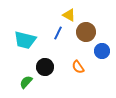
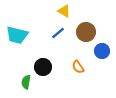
yellow triangle: moved 5 px left, 4 px up
blue line: rotated 24 degrees clockwise
cyan trapezoid: moved 8 px left, 5 px up
black circle: moved 2 px left
green semicircle: rotated 32 degrees counterclockwise
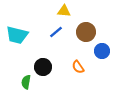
yellow triangle: rotated 24 degrees counterclockwise
blue line: moved 2 px left, 1 px up
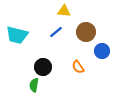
green semicircle: moved 8 px right, 3 px down
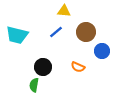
orange semicircle: rotated 32 degrees counterclockwise
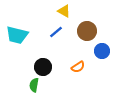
yellow triangle: rotated 24 degrees clockwise
brown circle: moved 1 px right, 1 px up
orange semicircle: rotated 56 degrees counterclockwise
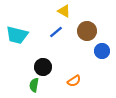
orange semicircle: moved 4 px left, 14 px down
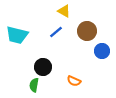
orange semicircle: rotated 56 degrees clockwise
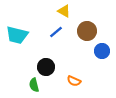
black circle: moved 3 px right
green semicircle: rotated 24 degrees counterclockwise
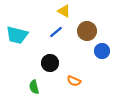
black circle: moved 4 px right, 4 px up
green semicircle: moved 2 px down
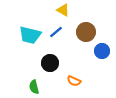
yellow triangle: moved 1 px left, 1 px up
brown circle: moved 1 px left, 1 px down
cyan trapezoid: moved 13 px right
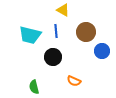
blue line: moved 1 px up; rotated 56 degrees counterclockwise
black circle: moved 3 px right, 6 px up
